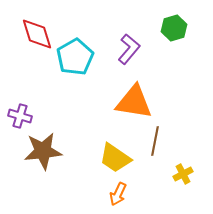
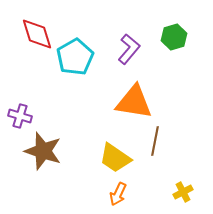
green hexagon: moved 9 px down
brown star: rotated 24 degrees clockwise
yellow cross: moved 18 px down
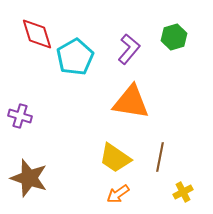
orange triangle: moved 3 px left
brown line: moved 5 px right, 16 px down
brown star: moved 14 px left, 27 px down
orange arrow: rotated 30 degrees clockwise
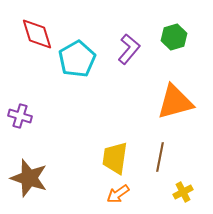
cyan pentagon: moved 2 px right, 2 px down
orange triangle: moved 44 px right; rotated 24 degrees counterclockwise
yellow trapezoid: rotated 64 degrees clockwise
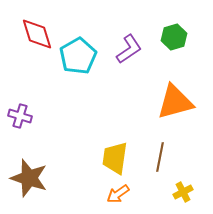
purple L-shape: rotated 16 degrees clockwise
cyan pentagon: moved 1 px right, 3 px up
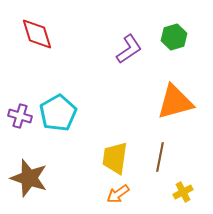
cyan pentagon: moved 20 px left, 57 px down
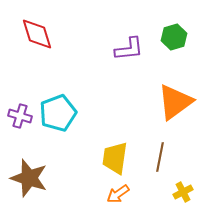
purple L-shape: rotated 28 degrees clockwise
orange triangle: rotated 21 degrees counterclockwise
cyan pentagon: rotated 9 degrees clockwise
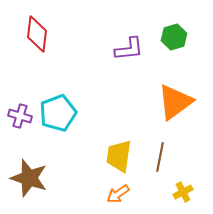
red diamond: rotated 24 degrees clockwise
yellow trapezoid: moved 4 px right, 2 px up
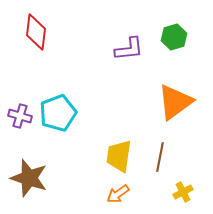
red diamond: moved 1 px left, 2 px up
